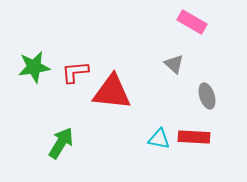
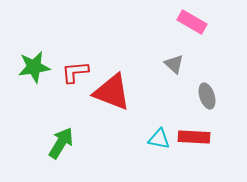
red triangle: rotated 15 degrees clockwise
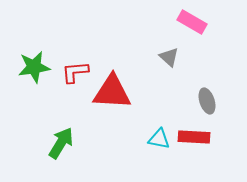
gray triangle: moved 5 px left, 7 px up
red triangle: rotated 18 degrees counterclockwise
gray ellipse: moved 5 px down
